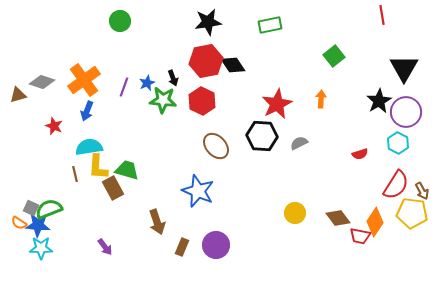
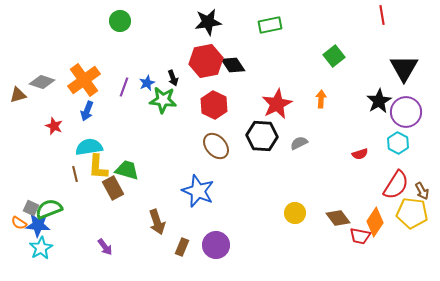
red hexagon at (202, 101): moved 12 px right, 4 px down
cyan star at (41, 248): rotated 30 degrees counterclockwise
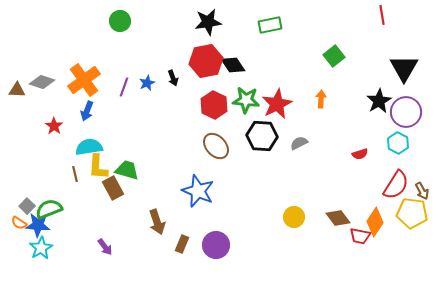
brown triangle at (18, 95): moved 1 px left, 5 px up; rotated 18 degrees clockwise
green star at (163, 100): moved 83 px right
red star at (54, 126): rotated 12 degrees clockwise
gray square at (31, 208): moved 4 px left, 2 px up; rotated 21 degrees clockwise
yellow circle at (295, 213): moved 1 px left, 4 px down
brown rectangle at (182, 247): moved 3 px up
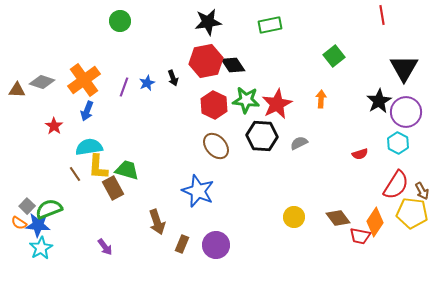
brown line at (75, 174): rotated 21 degrees counterclockwise
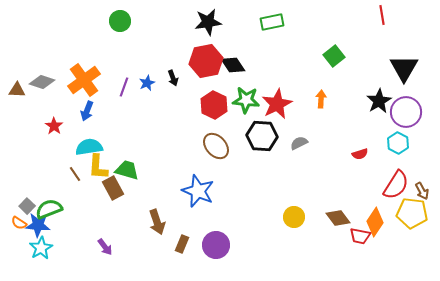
green rectangle at (270, 25): moved 2 px right, 3 px up
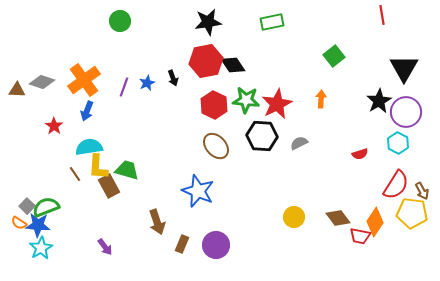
brown rectangle at (113, 188): moved 4 px left, 2 px up
green semicircle at (49, 209): moved 3 px left, 2 px up
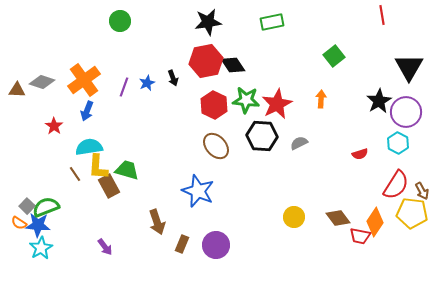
black triangle at (404, 68): moved 5 px right, 1 px up
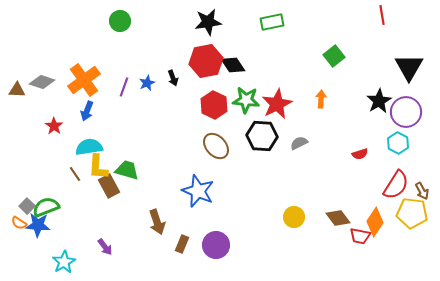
cyan star at (41, 248): moved 23 px right, 14 px down
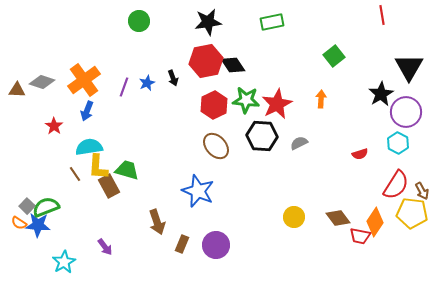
green circle at (120, 21): moved 19 px right
black star at (379, 101): moved 2 px right, 7 px up
red hexagon at (214, 105): rotated 8 degrees clockwise
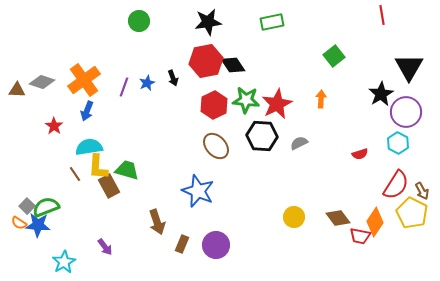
yellow pentagon at (412, 213): rotated 20 degrees clockwise
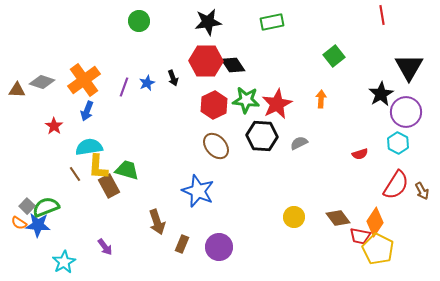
red hexagon at (206, 61): rotated 12 degrees clockwise
yellow pentagon at (412, 213): moved 34 px left, 36 px down
purple circle at (216, 245): moved 3 px right, 2 px down
